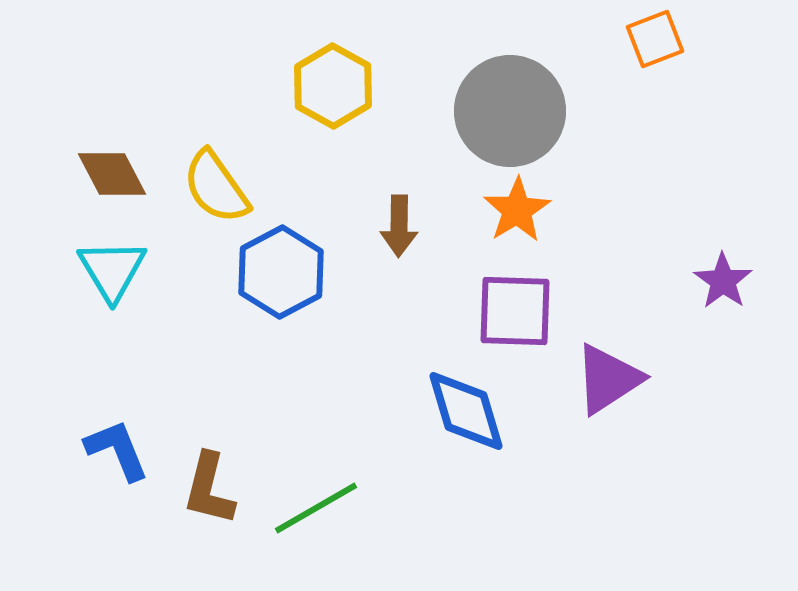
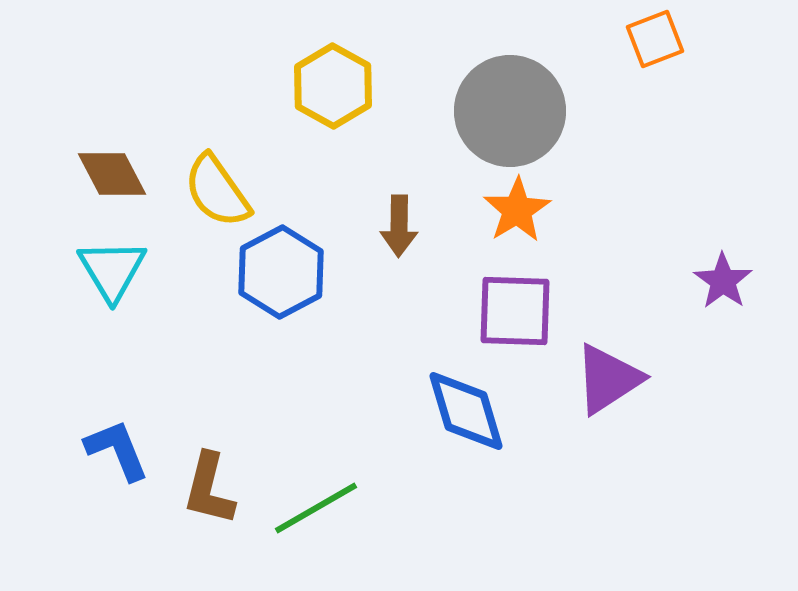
yellow semicircle: moved 1 px right, 4 px down
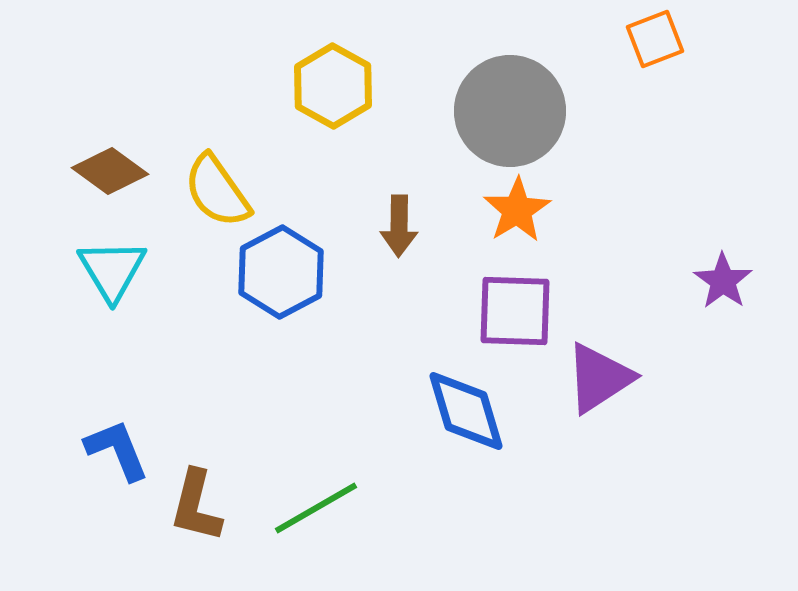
brown diamond: moved 2 px left, 3 px up; rotated 26 degrees counterclockwise
purple triangle: moved 9 px left, 1 px up
brown L-shape: moved 13 px left, 17 px down
